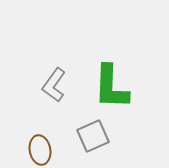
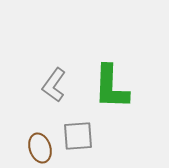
gray square: moved 15 px left; rotated 20 degrees clockwise
brown ellipse: moved 2 px up; rotated 8 degrees counterclockwise
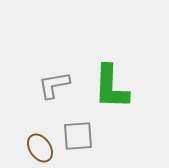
gray L-shape: rotated 44 degrees clockwise
brown ellipse: rotated 16 degrees counterclockwise
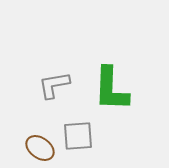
green L-shape: moved 2 px down
brown ellipse: rotated 20 degrees counterclockwise
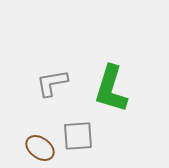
gray L-shape: moved 2 px left, 2 px up
green L-shape: rotated 15 degrees clockwise
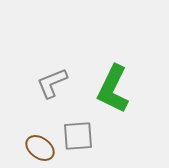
gray L-shape: rotated 12 degrees counterclockwise
green L-shape: moved 2 px right; rotated 9 degrees clockwise
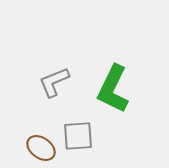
gray L-shape: moved 2 px right, 1 px up
brown ellipse: moved 1 px right
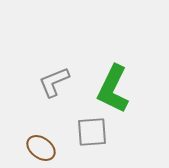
gray square: moved 14 px right, 4 px up
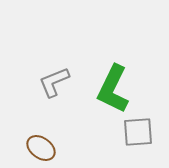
gray square: moved 46 px right
